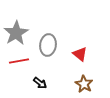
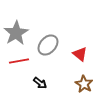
gray ellipse: rotated 35 degrees clockwise
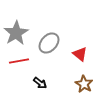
gray ellipse: moved 1 px right, 2 px up
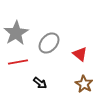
red line: moved 1 px left, 1 px down
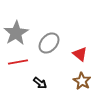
brown star: moved 2 px left, 3 px up
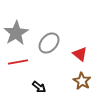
black arrow: moved 1 px left, 4 px down
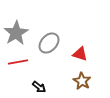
red triangle: rotated 21 degrees counterclockwise
